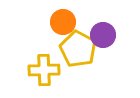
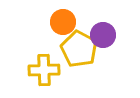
yellow pentagon: moved 1 px right
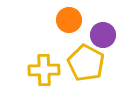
orange circle: moved 6 px right, 2 px up
yellow pentagon: moved 7 px right, 14 px down
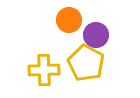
purple circle: moved 7 px left
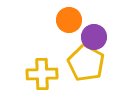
purple circle: moved 2 px left, 2 px down
yellow cross: moved 2 px left, 4 px down
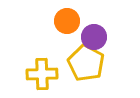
orange circle: moved 2 px left, 1 px down
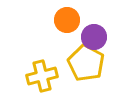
orange circle: moved 1 px up
yellow cross: moved 2 px down; rotated 12 degrees counterclockwise
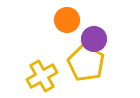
purple circle: moved 2 px down
yellow cross: rotated 16 degrees counterclockwise
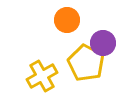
purple circle: moved 9 px right, 4 px down
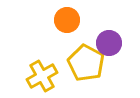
purple circle: moved 6 px right
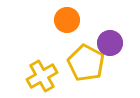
purple circle: moved 1 px right
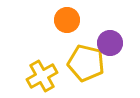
yellow pentagon: rotated 15 degrees counterclockwise
